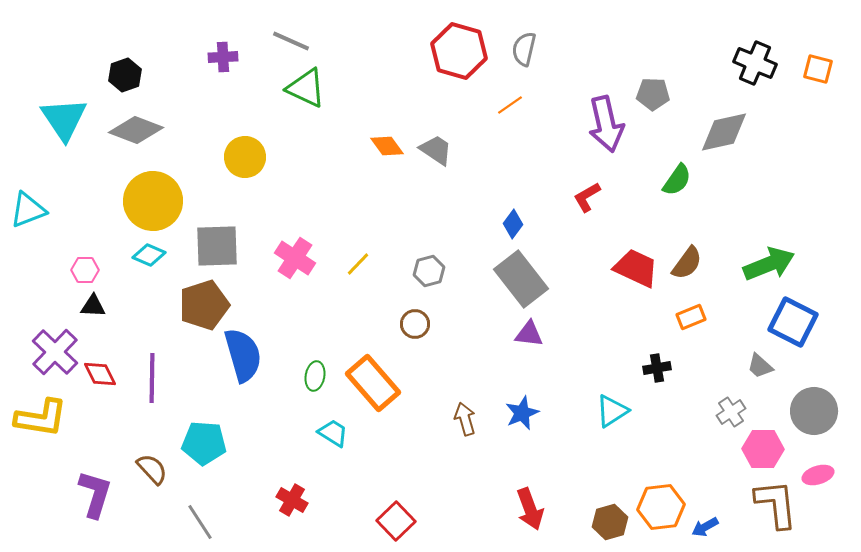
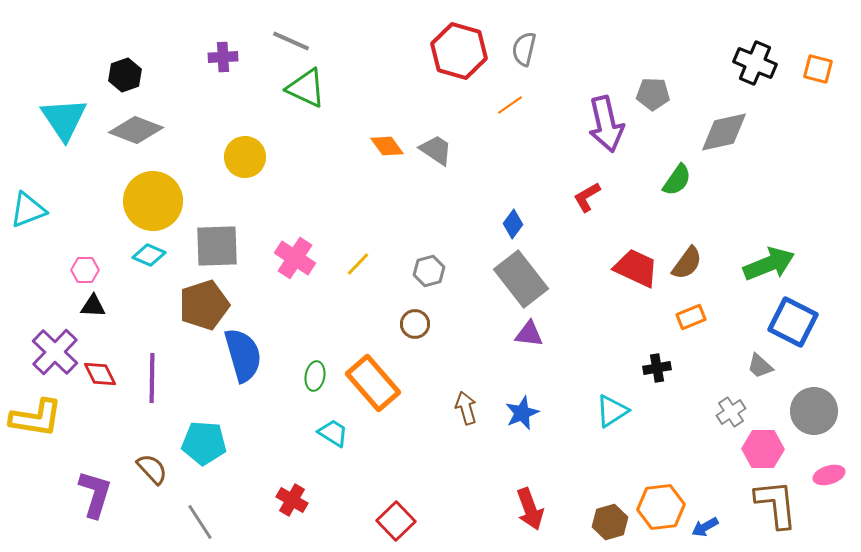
yellow L-shape at (41, 418): moved 5 px left
brown arrow at (465, 419): moved 1 px right, 11 px up
pink ellipse at (818, 475): moved 11 px right
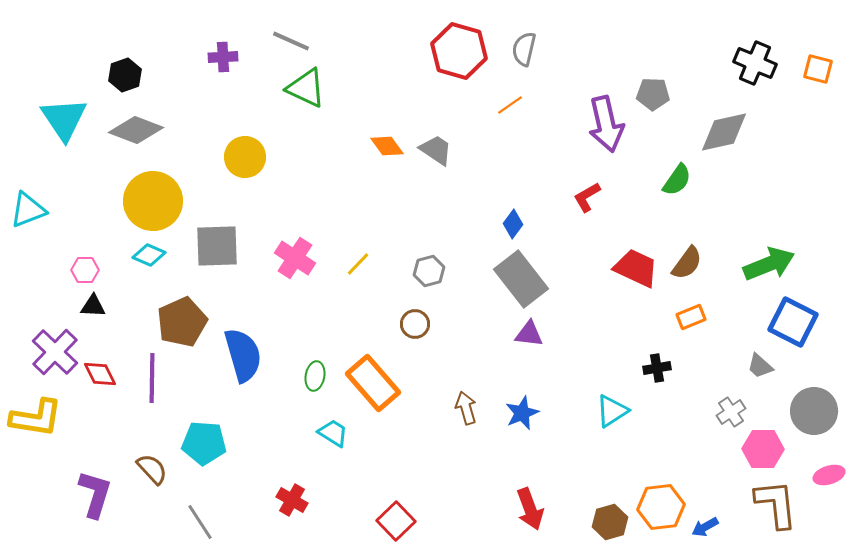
brown pentagon at (204, 305): moved 22 px left, 17 px down; rotated 6 degrees counterclockwise
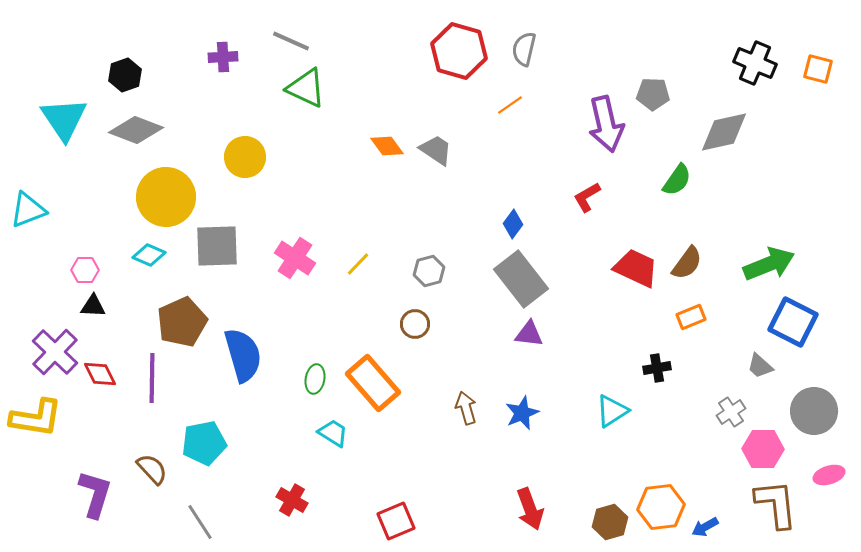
yellow circle at (153, 201): moved 13 px right, 4 px up
green ellipse at (315, 376): moved 3 px down
cyan pentagon at (204, 443): rotated 15 degrees counterclockwise
red square at (396, 521): rotated 21 degrees clockwise
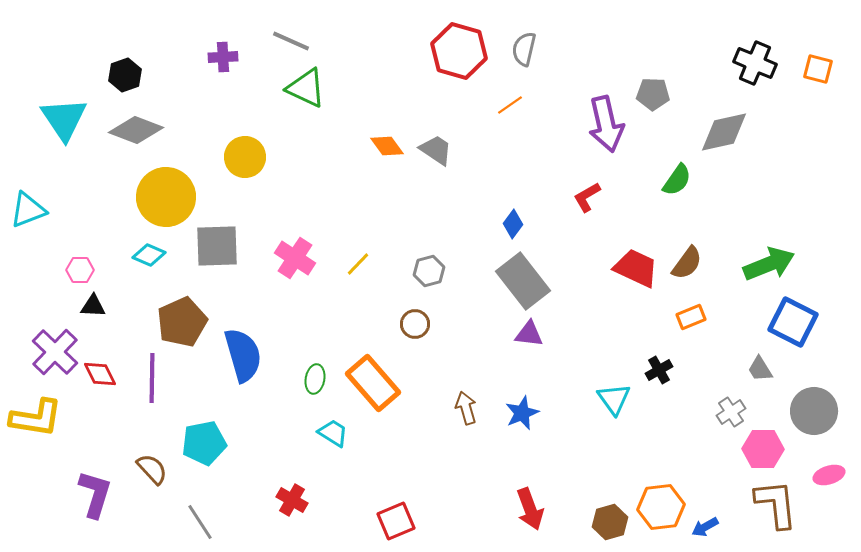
pink hexagon at (85, 270): moved 5 px left
gray rectangle at (521, 279): moved 2 px right, 2 px down
gray trapezoid at (760, 366): moved 3 px down; rotated 16 degrees clockwise
black cross at (657, 368): moved 2 px right, 2 px down; rotated 20 degrees counterclockwise
cyan triangle at (612, 411): moved 2 px right, 12 px up; rotated 33 degrees counterclockwise
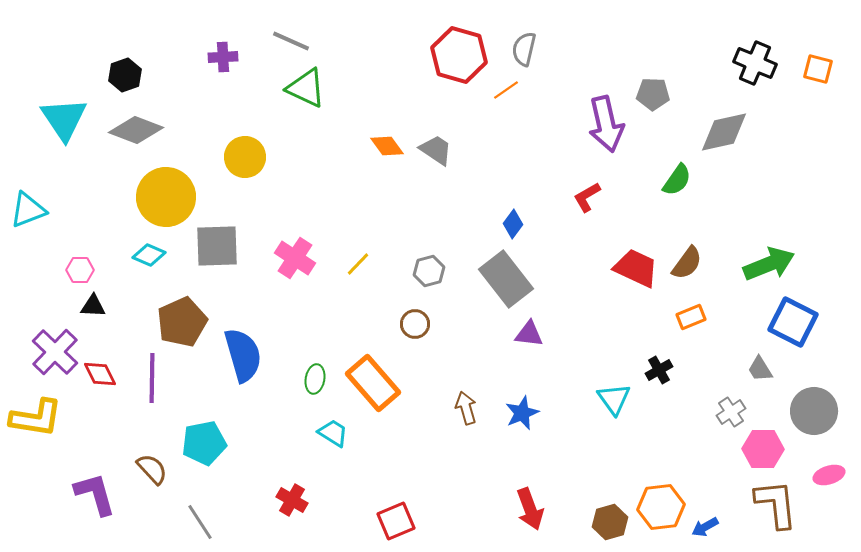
red hexagon at (459, 51): moved 4 px down
orange line at (510, 105): moved 4 px left, 15 px up
gray rectangle at (523, 281): moved 17 px left, 2 px up
purple L-shape at (95, 494): rotated 33 degrees counterclockwise
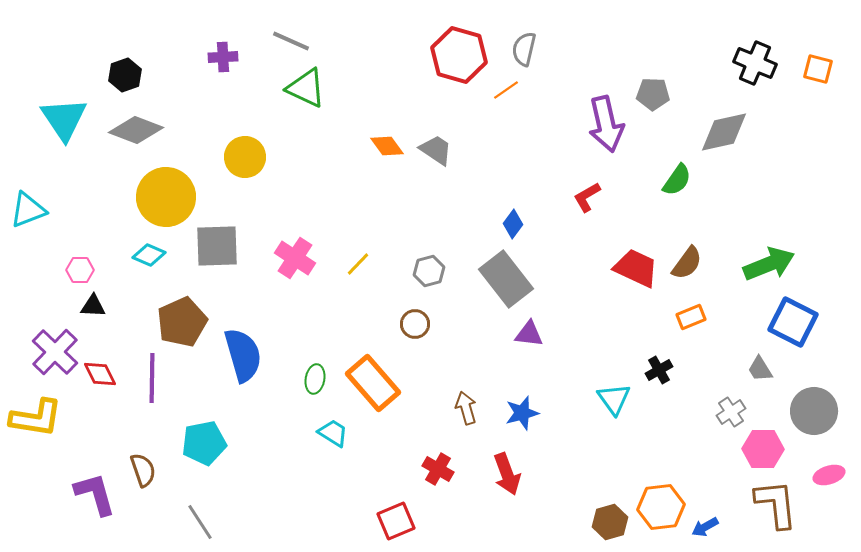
blue star at (522, 413): rotated 8 degrees clockwise
brown semicircle at (152, 469): moved 9 px left, 1 px down; rotated 24 degrees clockwise
red cross at (292, 500): moved 146 px right, 31 px up
red arrow at (530, 509): moved 23 px left, 35 px up
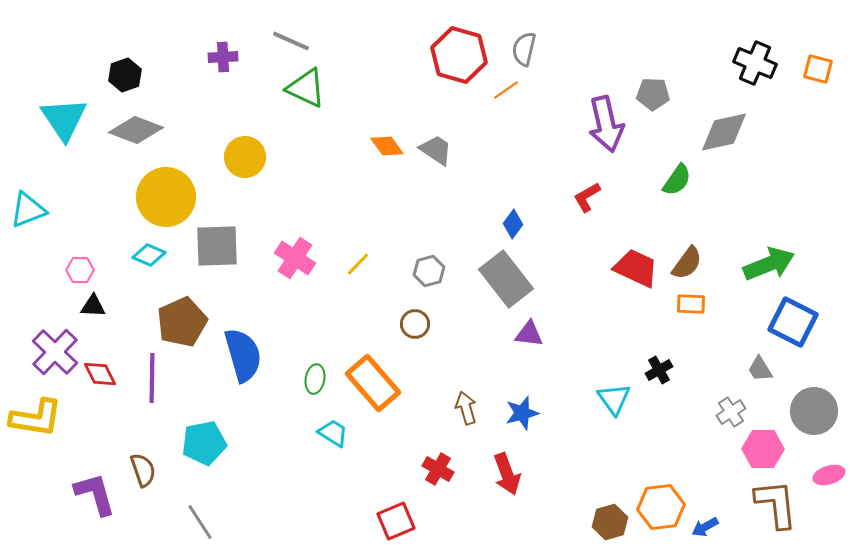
orange rectangle at (691, 317): moved 13 px up; rotated 24 degrees clockwise
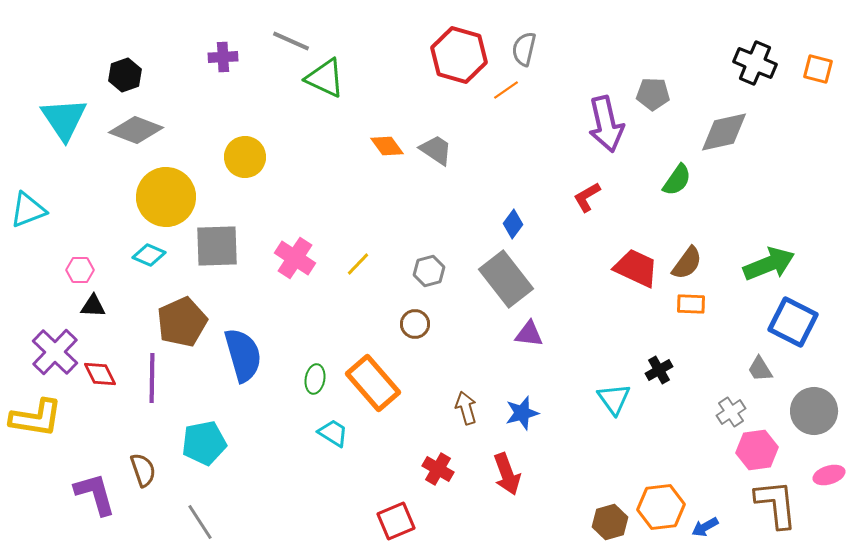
green triangle at (306, 88): moved 19 px right, 10 px up
pink hexagon at (763, 449): moved 6 px left, 1 px down; rotated 9 degrees counterclockwise
